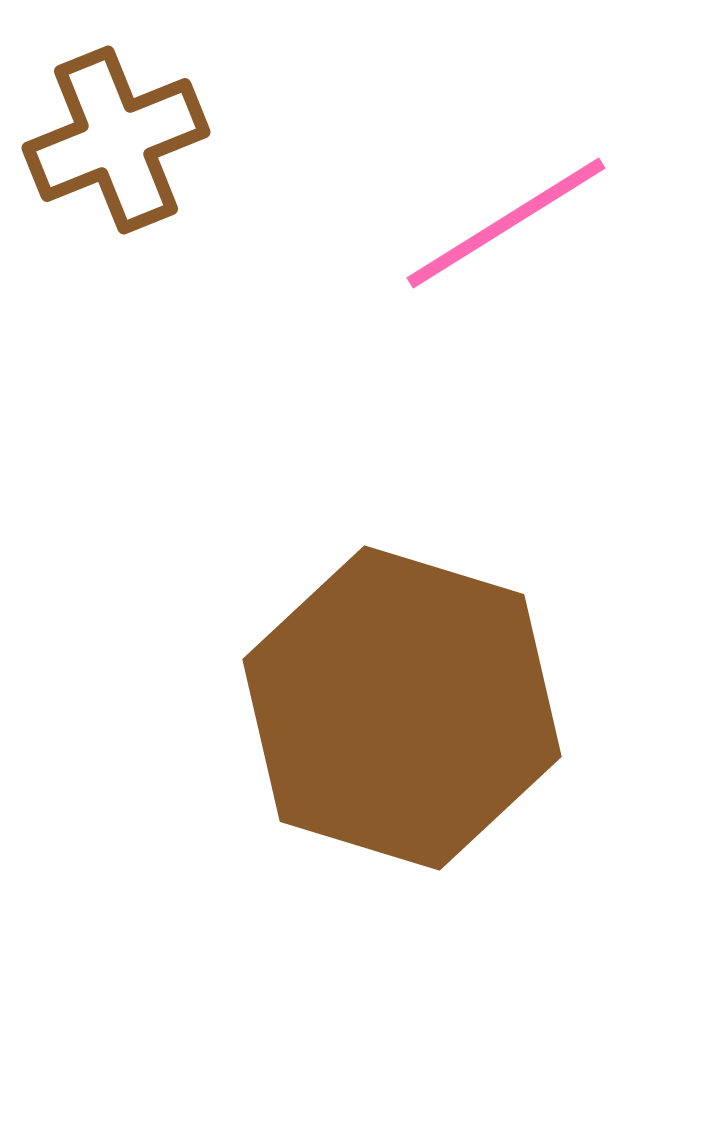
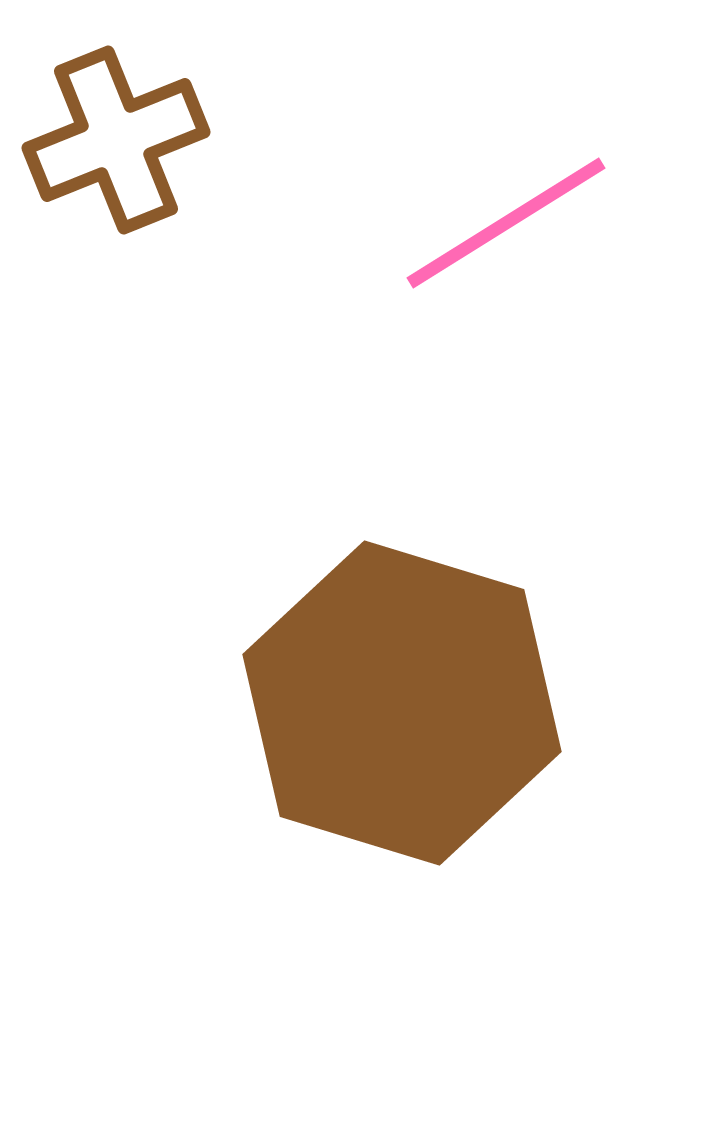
brown hexagon: moved 5 px up
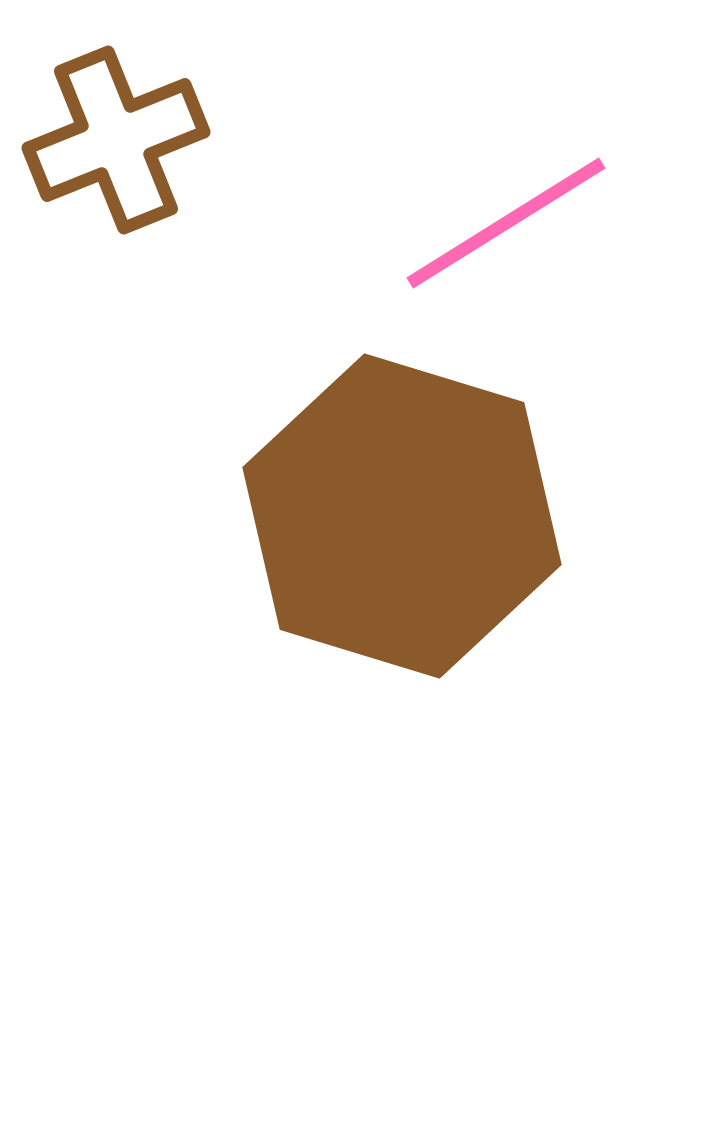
brown hexagon: moved 187 px up
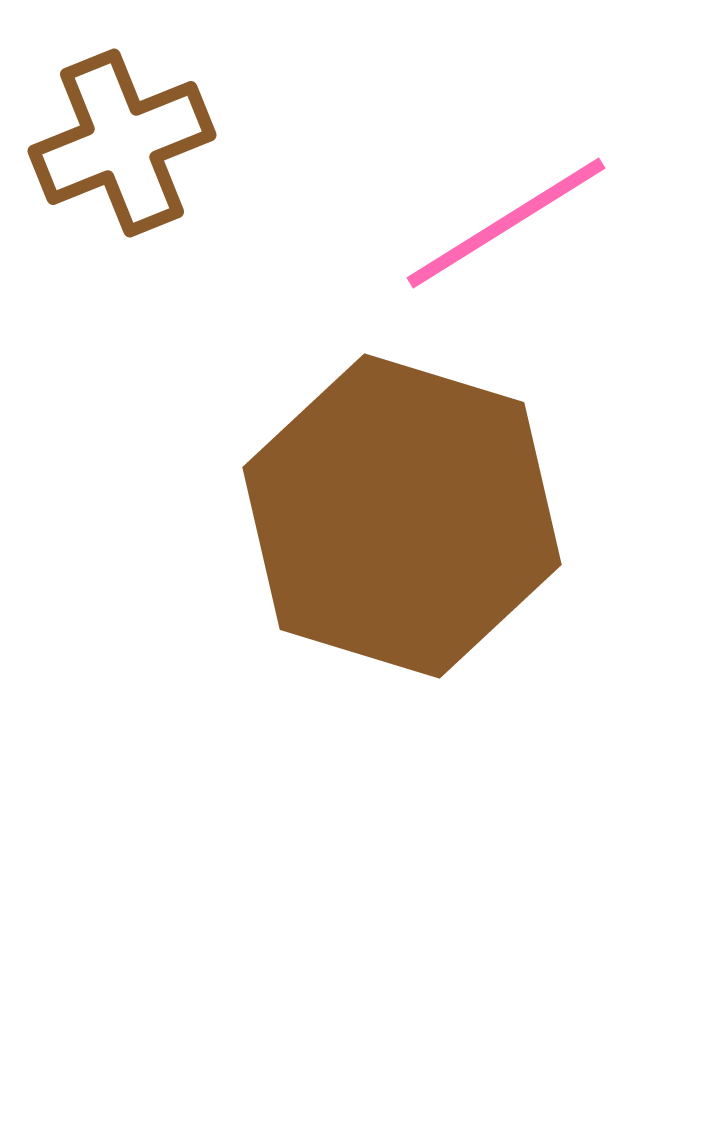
brown cross: moved 6 px right, 3 px down
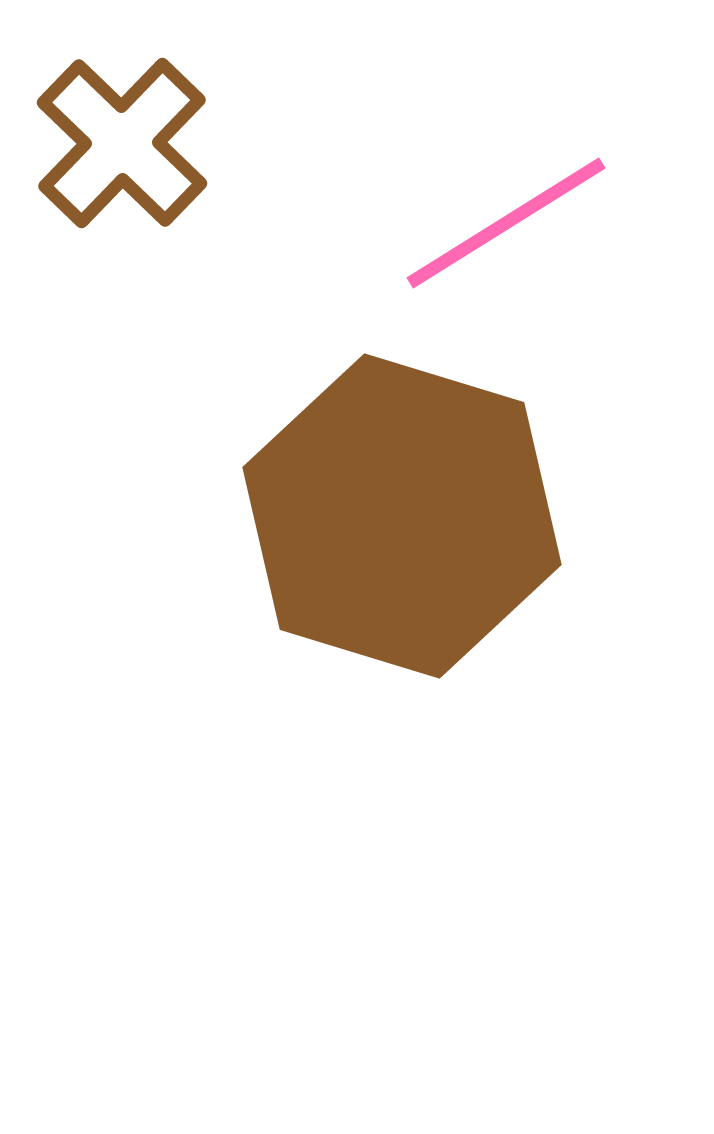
brown cross: rotated 24 degrees counterclockwise
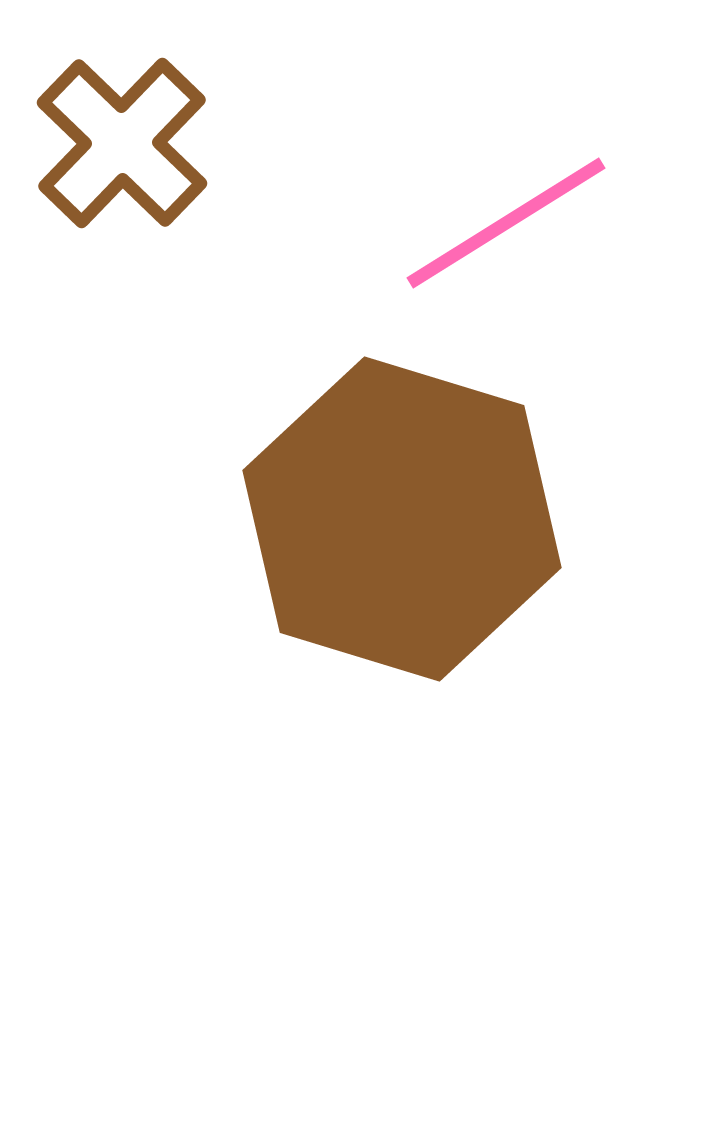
brown hexagon: moved 3 px down
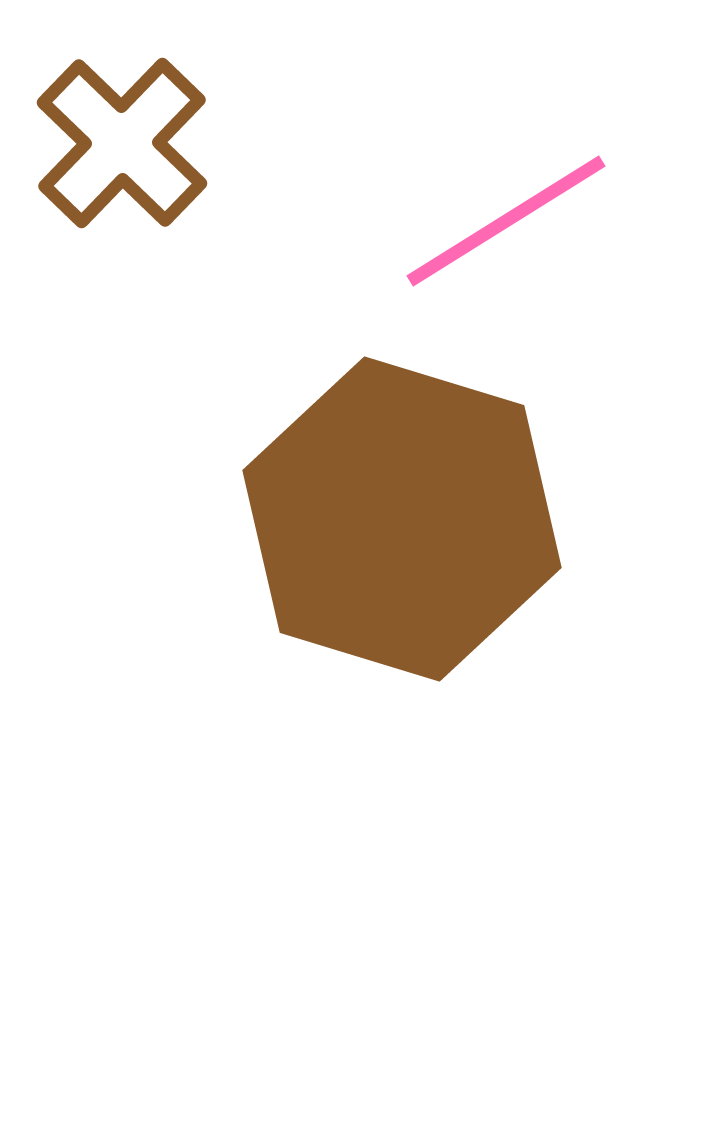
pink line: moved 2 px up
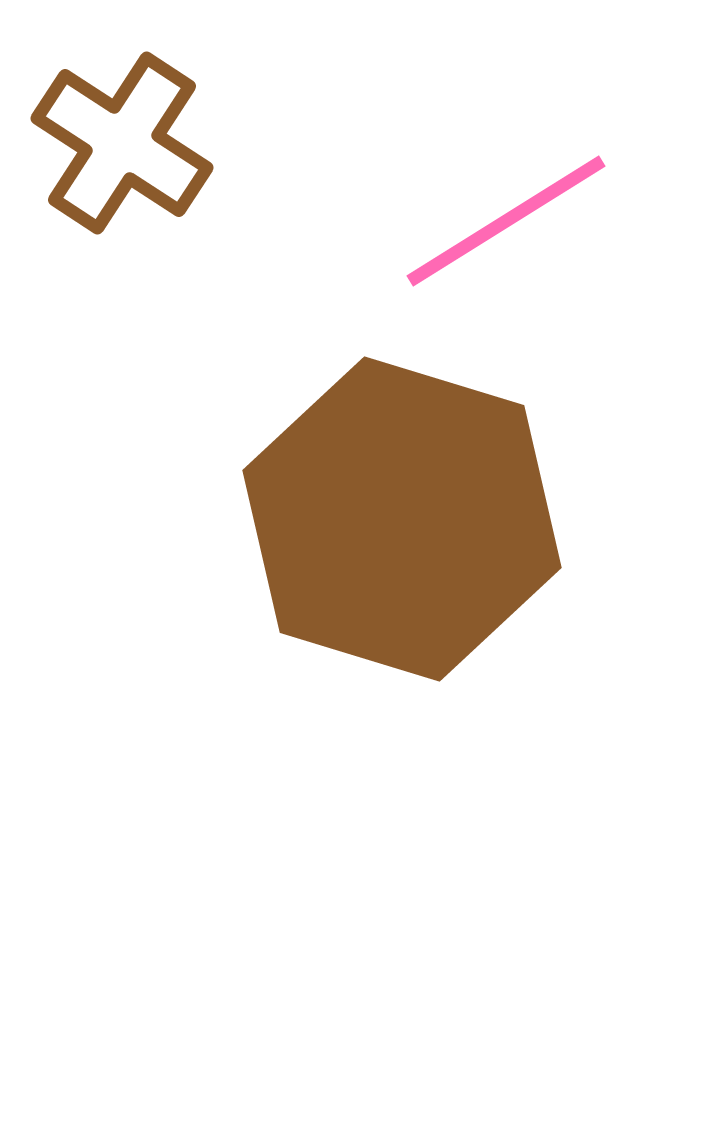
brown cross: rotated 11 degrees counterclockwise
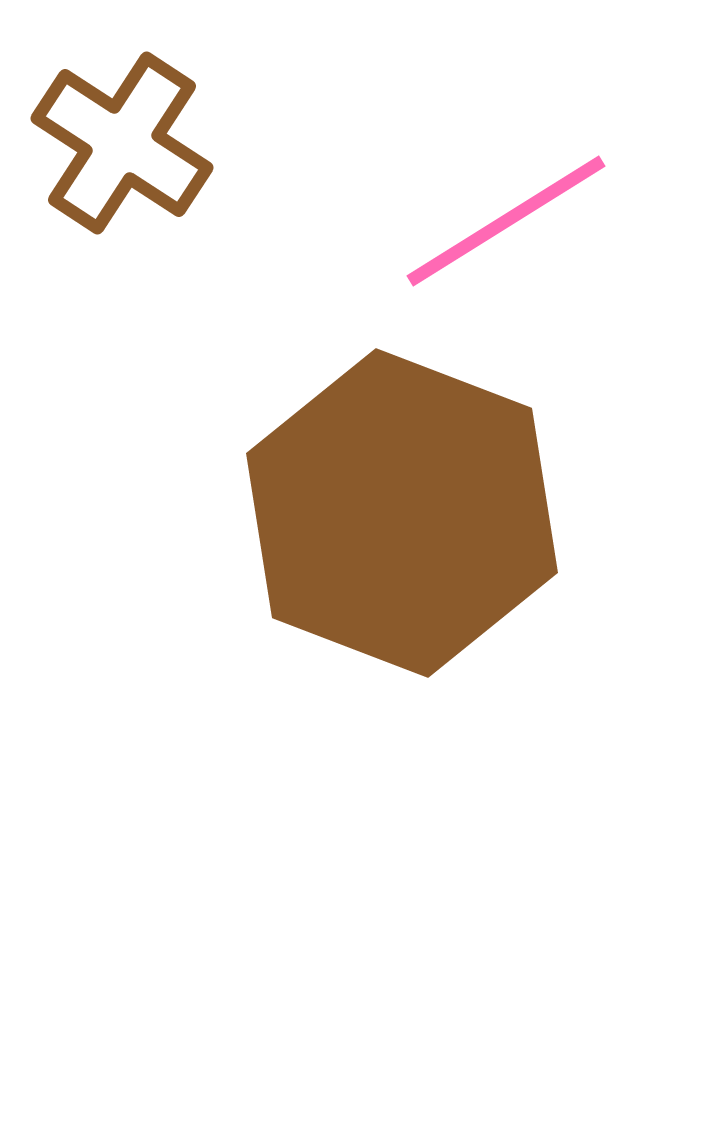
brown hexagon: moved 6 px up; rotated 4 degrees clockwise
